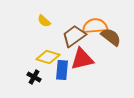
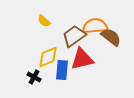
yellow diamond: rotated 40 degrees counterclockwise
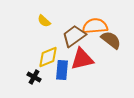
brown semicircle: moved 3 px down
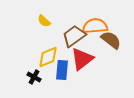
red triangle: rotated 25 degrees counterclockwise
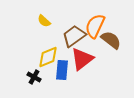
orange semicircle: rotated 60 degrees counterclockwise
